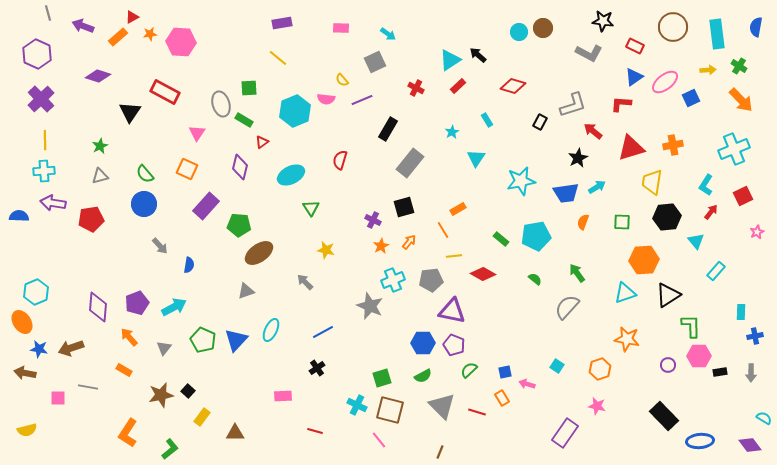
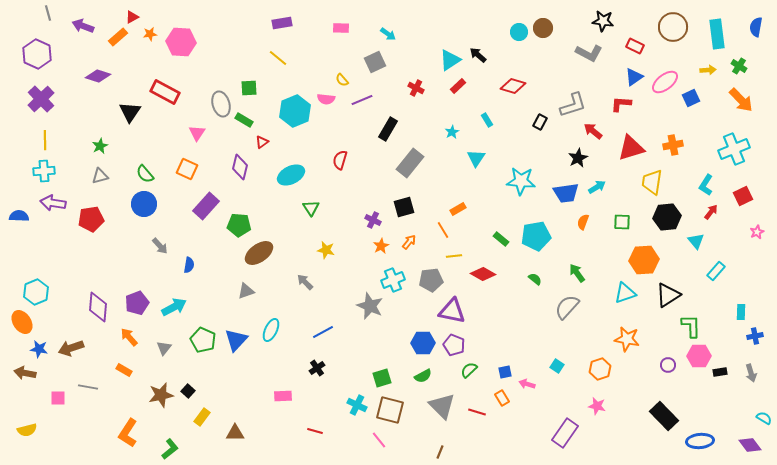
cyan star at (521, 181): rotated 16 degrees clockwise
gray arrow at (751, 373): rotated 18 degrees counterclockwise
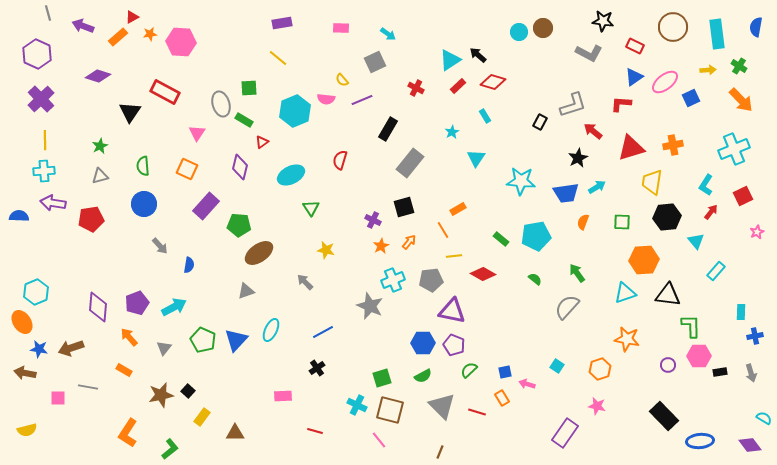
red diamond at (513, 86): moved 20 px left, 4 px up
cyan rectangle at (487, 120): moved 2 px left, 4 px up
green semicircle at (145, 174): moved 2 px left, 8 px up; rotated 36 degrees clockwise
black triangle at (668, 295): rotated 40 degrees clockwise
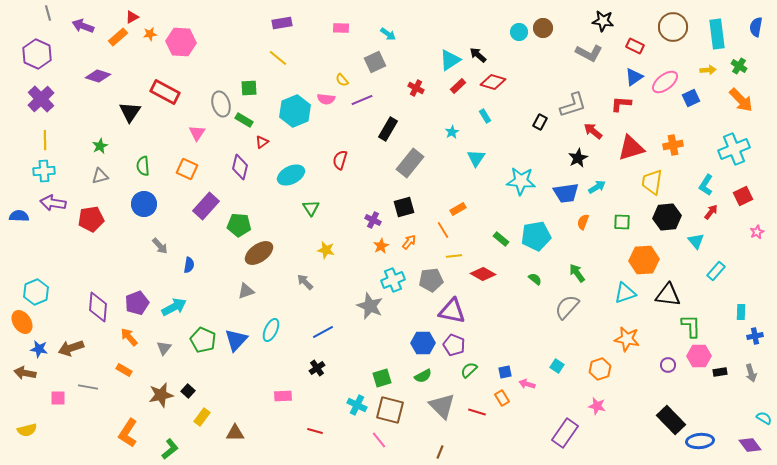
black rectangle at (664, 416): moved 7 px right, 4 px down
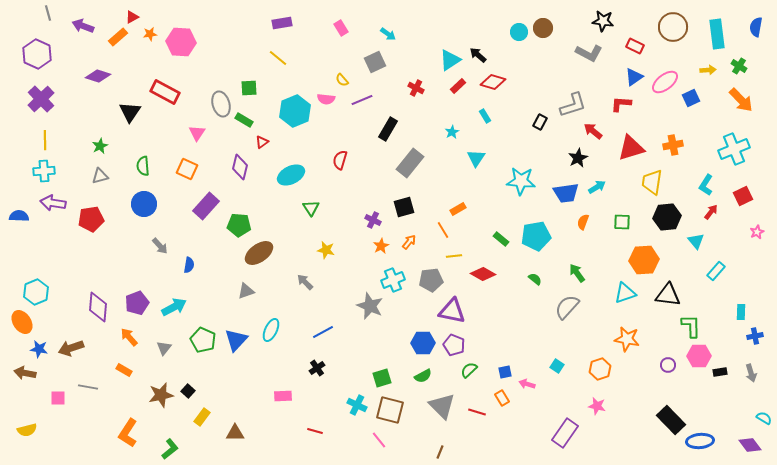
pink rectangle at (341, 28): rotated 56 degrees clockwise
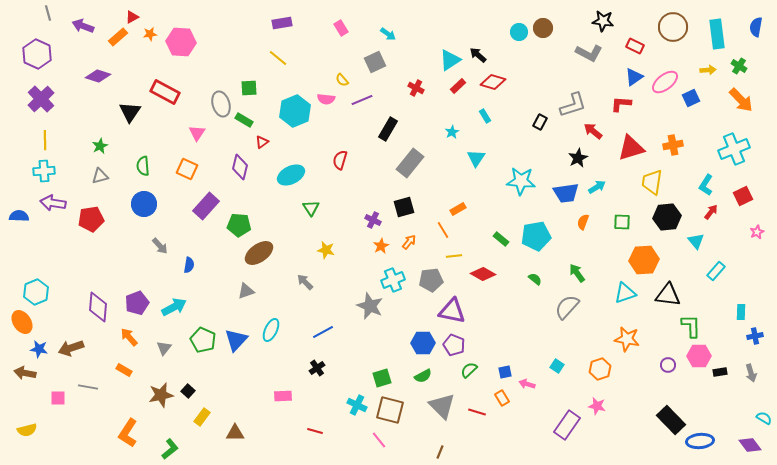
purple rectangle at (565, 433): moved 2 px right, 8 px up
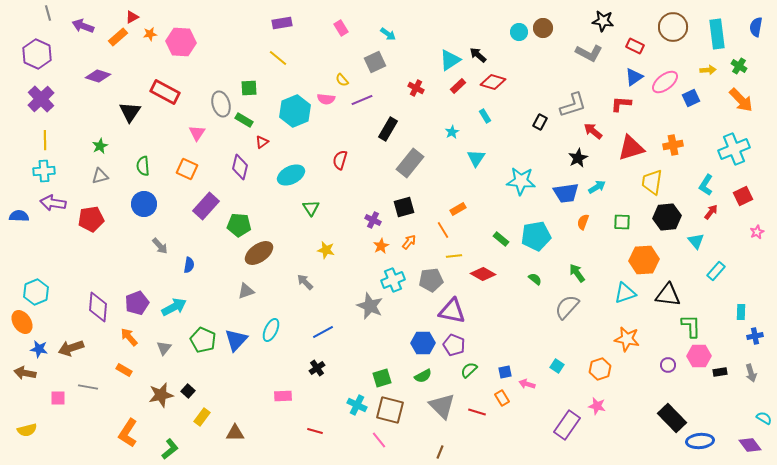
black rectangle at (671, 420): moved 1 px right, 2 px up
